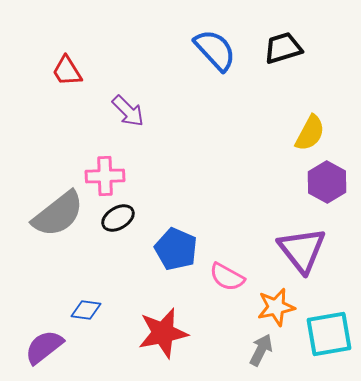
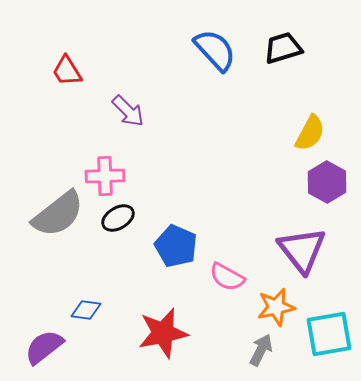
blue pentagon: moved 3 px up
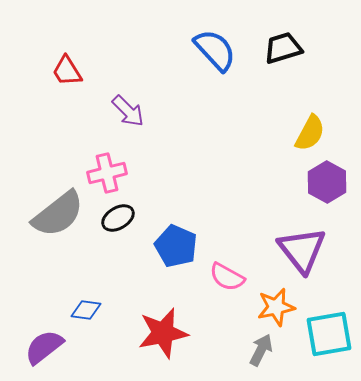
pink cross: moved 2 px right, 3 px up; rotated 12 degrees counterclockwise
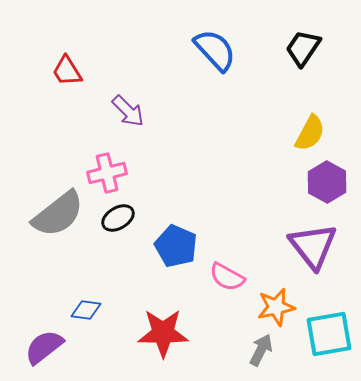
black trapezoid: moved 20 px right; rotated 39 degrees counterclockwise
purple triangle: moved 11 px right, 4 px up
red star: rotated 12 degrees clockwise
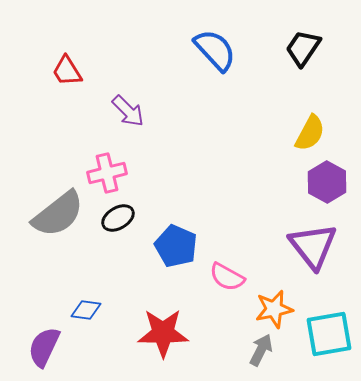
orange star: moved 2 px left, 2 px down
purple semicircle: rotated 27 degrees counterclockwise
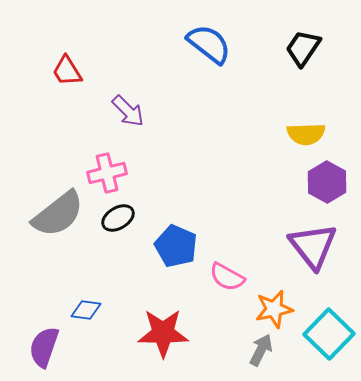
blue semicircle: moved 6 px left, 6 px up; rotated 9 degrees counterclockwise
yellow semicircle: moved 4 px left, 1 px down; rotated 60 degrees clockwise
cyan square: rotated 36 degrees counterclockwise
purple semicircle: rotated 6 degrees counterclockwise
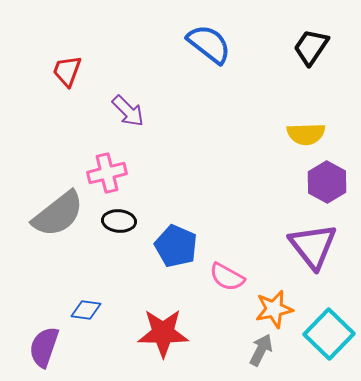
black trapezoid: moved 8 px right, 1 px up
red trapezoid: rotated 52 degrees clockwise
black ellipse: moved 1 px right, 3 px down; rotated 36 degrees clockwise
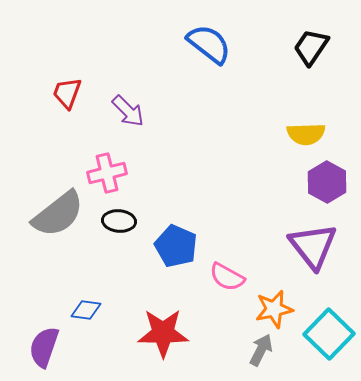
red trapezoid: moved 22 px down
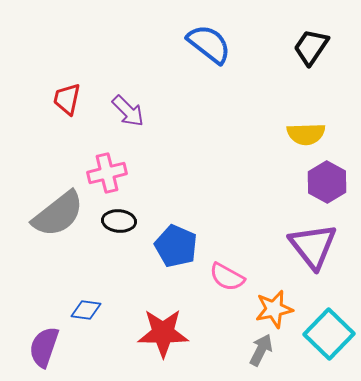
red trapezoid: moved 6 px down; rotated 8 degrees counterclockwise
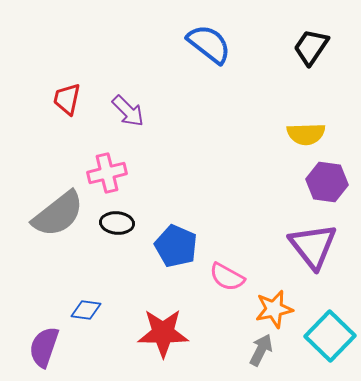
purple hexagon: rotated 21 degrees counterclockwise
black ellipse: moved 2 px left, 2 px down
cyan square: moved 1 px right, 2 px down
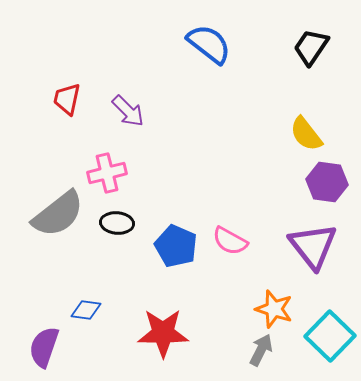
yellow semicircle: rotated 54 degrees clockwise
pink semicircle: moved 3 px right, 36 px up
orange star: rotated 30 degrees clockwise
